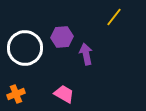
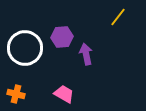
yellow line: moved 4 px right
orange cross: rotated 36 degrees clockwise
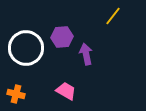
yellow line: moved 5 px left, 1 px up
white circle: moved 1 px right
pink trapezoid: moved 2 px right, 3 px up
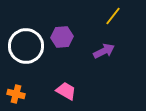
white circle: moved 2 px up
purple arrow: moved 18 px right, 3 px up; rotated 75 degrees clockwise
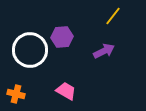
white circle: moved 4 px right, 4 px down
